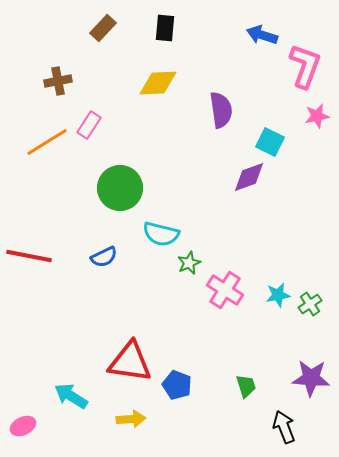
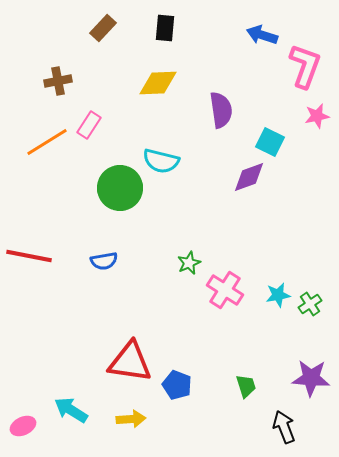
cyan semicircle: moved 73 px up
blue semicircle: moved 4 px down; rotated 16 degrees clockwise
cyan arrow: moved 14 px down
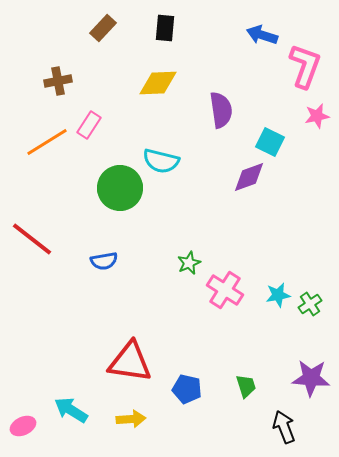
red line: moved 3 px right, 17 px up; rotated 27 degrees clockwise
blue pentagon: moved 10 px right, 4 px down; rotated 8 degrees counterclockwise
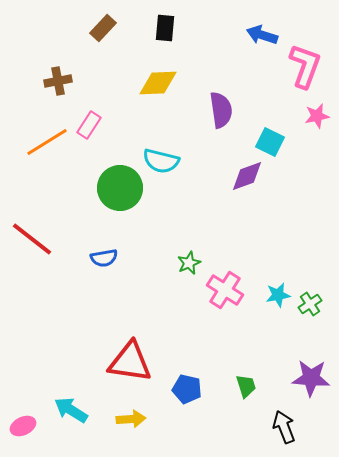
purple diamond: moved 2 px left, 1 px up
blue semicircle: moved 3 px up
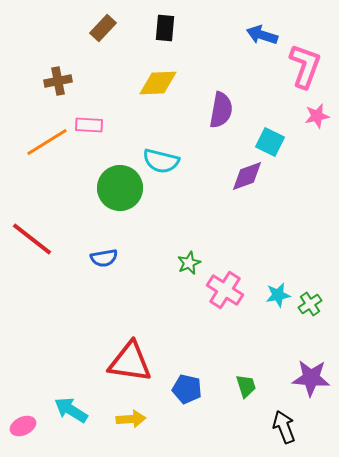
purple semicircle: rotated 18 degrees clockwise
pink rectangle: rotated 60 degrees clockwise
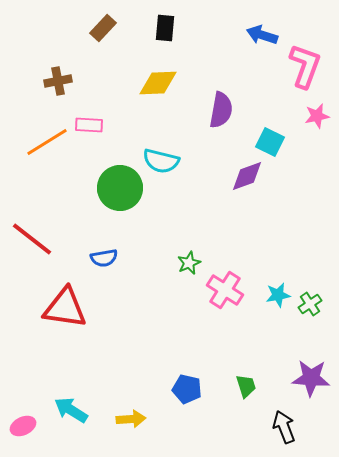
red triangle: moved 65 px left, 54 px up
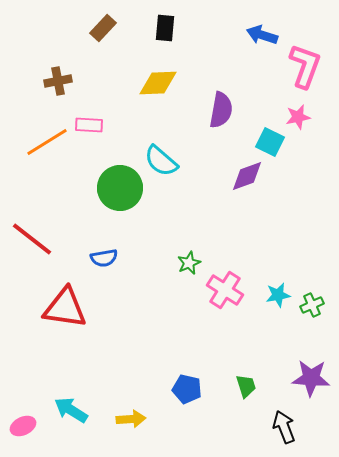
pink star: moved 19 px left, 1 px down
cyan semicircle: rotated 27 degrees clockwise
green cross: moved 2 px right, 1 px down; rotated 10 degrees clockwise
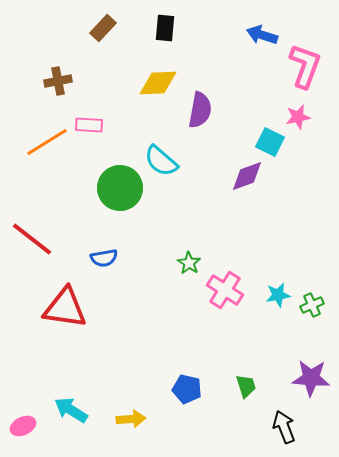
purple semicircle: moved 21 px left
green star: rotated 15 degrees counterclockwise
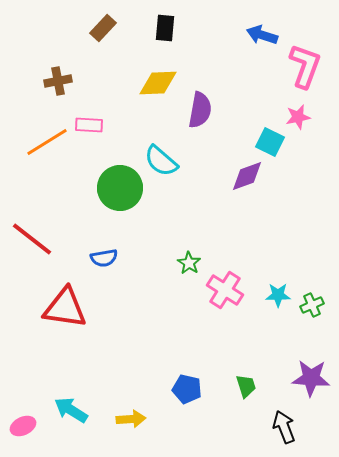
cyan star: rotated 10 degrees clockwise
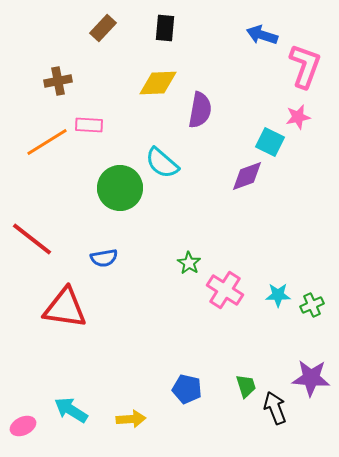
cyan semicircle: moved 1 px right, 2 px down
black arrow: moved 9 px left, 19 px up
